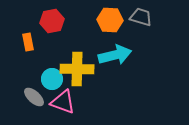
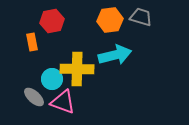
orange hexagon: rotated 10 degrees counterclockwise
orange rectangle: moved 4 px right
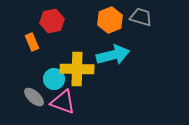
orange hexagon: rotated 15 degrees counterclockwise
orange rectangle: rotated 12 degrees counterclockwise
cyan arrow: moved 2 px left
cyan circle: moved 2 px right
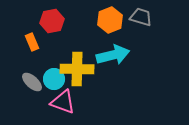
gray ellipse: moved 2 px left, 15 px up
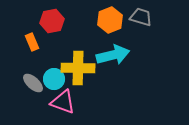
yellow cross: moved 1 px right, 1 px up
gray ellipse: moved 1 px right, 1 px down
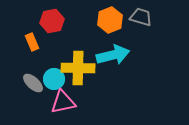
pink triangle: rotated 32 degrees counterclockwise
